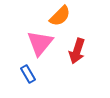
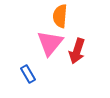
orange semicircle: rotated 140 degrees clockwise
pink triangle: moved 10 px right
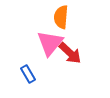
orange semicircle: moved 1 px right, 1 px down
red arrow: moved 7 px left, 2 px down; rotated 65 degrees counterclockwise
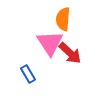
orange semicircle: moved 2 px right, 2 px down
pink triangle: rotated 12 degrees counterclockwise
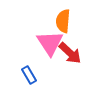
orange semicircle: moved 2 px down
blue rectangle: moved 1 px right, 1 px down
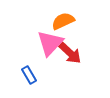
orange semicircle: rotated 60 degrees clockwise
pink triangle: rotated 16 degrees clockwise
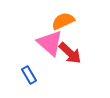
pink triangle: rotated 32 degrees counterclockwise
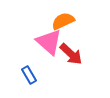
pink triangle: moved 1 px left, 1 px up
red arrow: moved 1 px right, 1 px down
